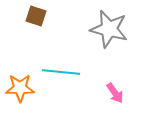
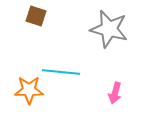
orange star: moved 9 px right, 2 px down
pink arrow: rotated 50 degrees clockwise
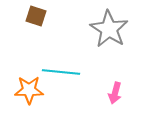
gray star: rotated 18 degrees clockwise
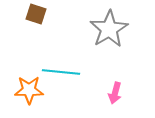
brown square: moved 2 px up
gray star: rotated 9 degrees clockwise
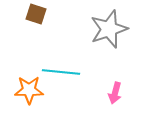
gray star: rotated 12 degrees clockwise
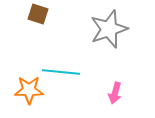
brown square: moved 2 px right
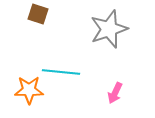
pink arrow: rotated 10 degrees clockwise
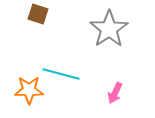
gray star: rotated 15 degrees counterclockwise
cyan line: moved 2 px down; rotated 9 degrees clockwise
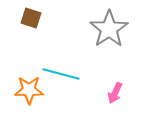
brown square: moved 7 px left, 4 px down
